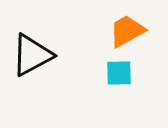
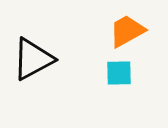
black triangle: moved 1 px right, 4 px down
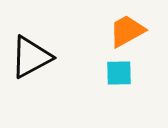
black triangle: moved 2 px left, 2 px up
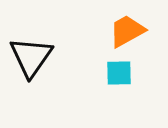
black triangle: rotated 27 degrees counterclockwise
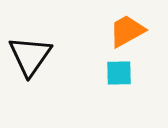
black triangle: moved 1 px left, 1 px up
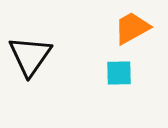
orange trapezoid: moved 5 px right, 3 px up
